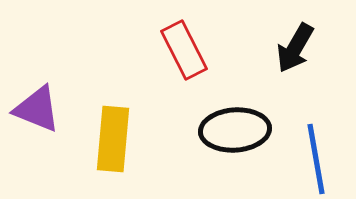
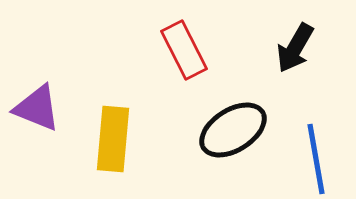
purple triangle: moved 1 px up
black ellipse: moved 2 px left; rotated 28 degrees counterclockwise
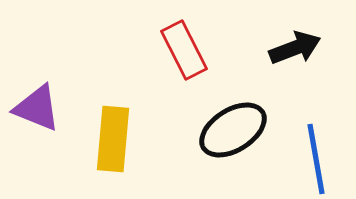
black arrow: rotated 141 degrees counterclockwise
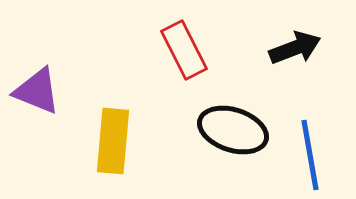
purple triangle: moved 17 px up
black ellipse: rotated 50 degrees clockwise
yellow rectangle: moved 2 px down
blue line: moved 6 px left, 4 px up
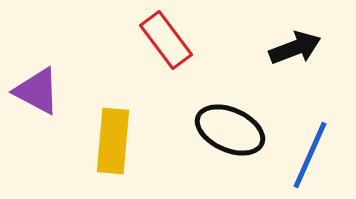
red rectangle: moved 18 px left, 10 px up; rotated 10 degrees counterclockwise
purple triangle: rotated 6 degrees clockwise
black ellipse: moved 3 px left; rotated 6 degrees clockwise
blue line: rotated 34 degrees clockwise
